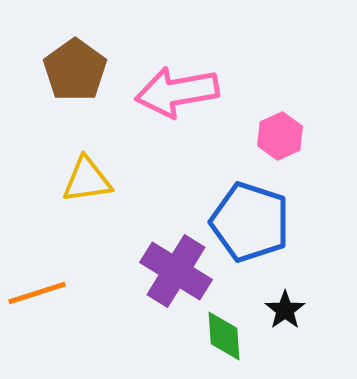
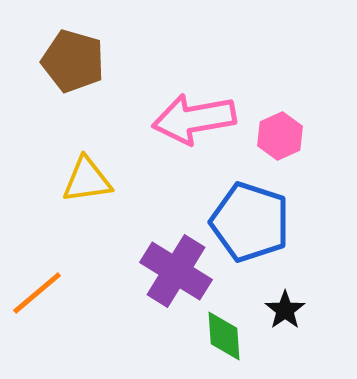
brown pentagon: moved 2 px left, 9 px up; rotated 20 degrees counterclockwise
pink arrow: moved 17 px right, 27 px down
orange line: rotated 22 degrees counterclockwise
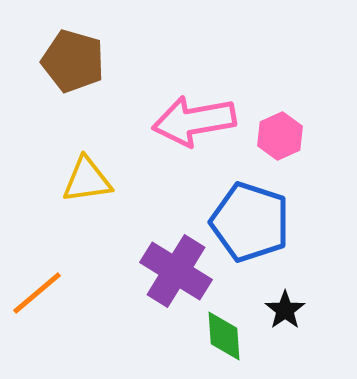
pink arrow: moved 2 px down
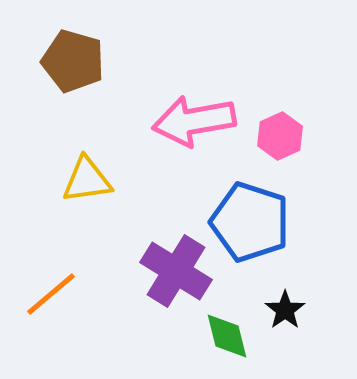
orange line: moved 14 px right, 1 px down
green diamond: moved 3 px right; rotated 10 degrees counterclockwise
